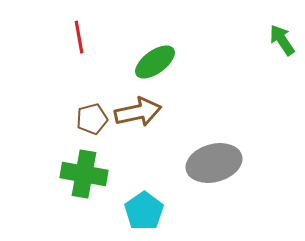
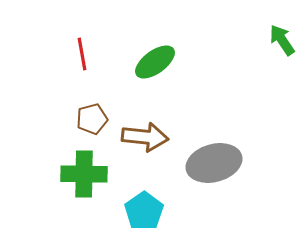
red line: moved 3 px right, 17 px down
brown arrow: moved 7 px right, 25 px down; rotated 18 degrees clockwise
green cross: rotated 9 degrees counterclockwise
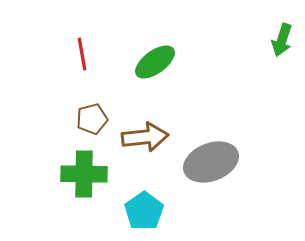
green arrow: rotated 128 degrees counterclockwise
brown arrow: rotated 12 degrees counterclockwise
gray ellipse: moved 3 px left, 1 px up; rotated 6 degrees counterclockwise
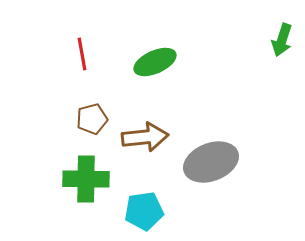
green ellipse: rotated 12 degrees clockwise
green cross: moved 2 px right, 5 px down
cyan pentagon: rotated 27 degrees clockwise
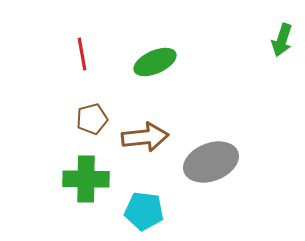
cyan pentagon: rotated 15 degrees clockwise
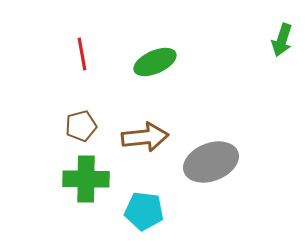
brown pentagon: moved 11 px left, 7 px down
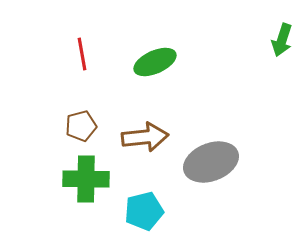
cyan pentagon: rotated 21 degrees counterclockwise
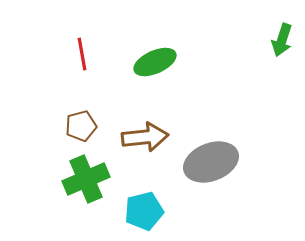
green cross: rotated 24 degrees counterclockwise
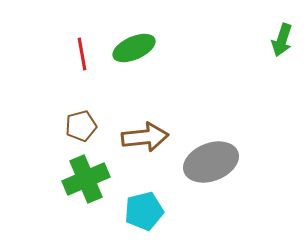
green ellipse: moved 21 px left, 14 px up
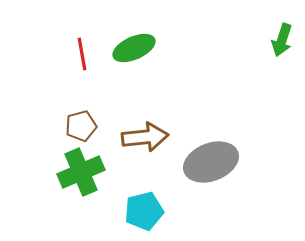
green cross: moved 5 px left, 7 px up
